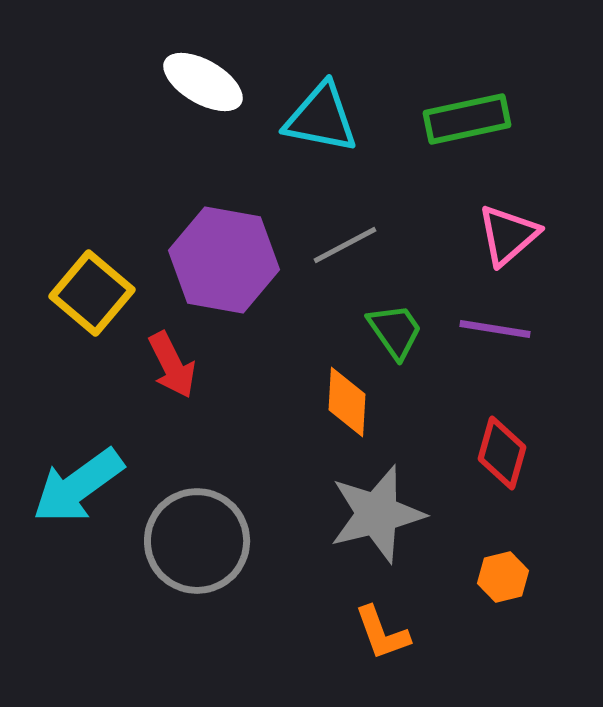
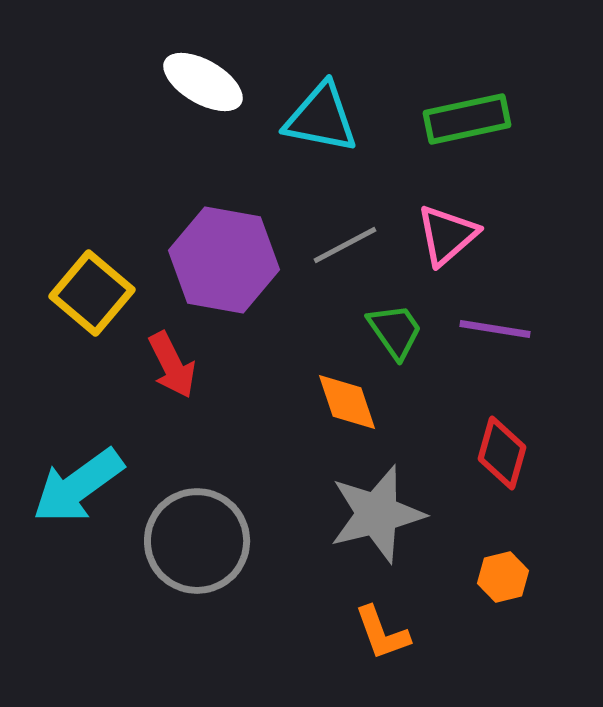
pink triangle: moved 61 px left
orange diamond: rotated 22 degrees counterclockwise
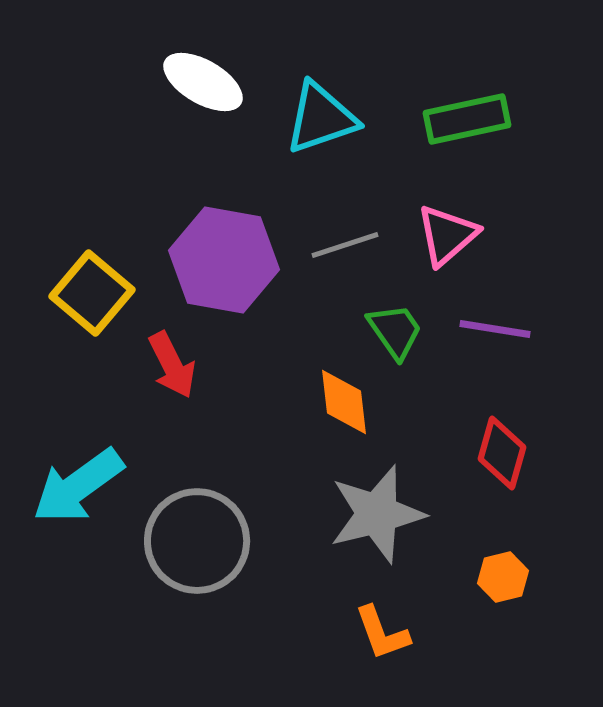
cyan triangle: rotated 30 degrees counterclockwise
gray line: rotated 10 degrees clockwise
orange diamond: moved 3 px left; rotated 12 degrees clockwise
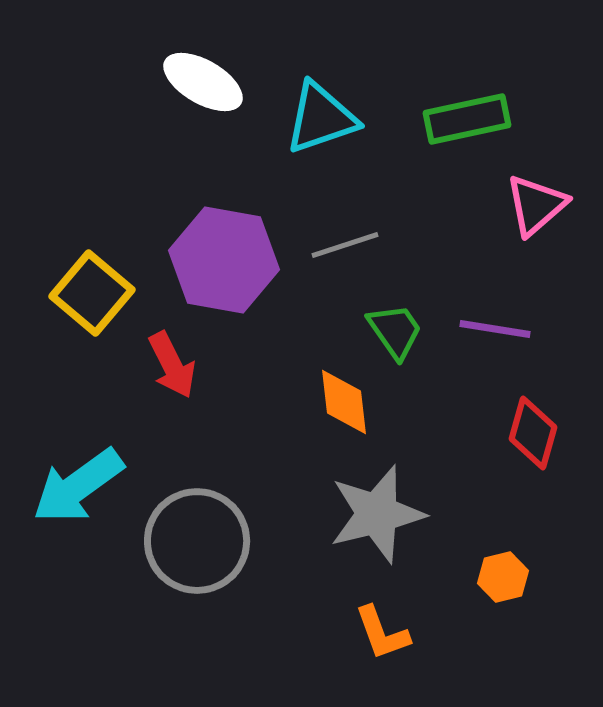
pink triangle: moved 89 px right, 30 px up
red diamond: moved 31 px right, 20 px up
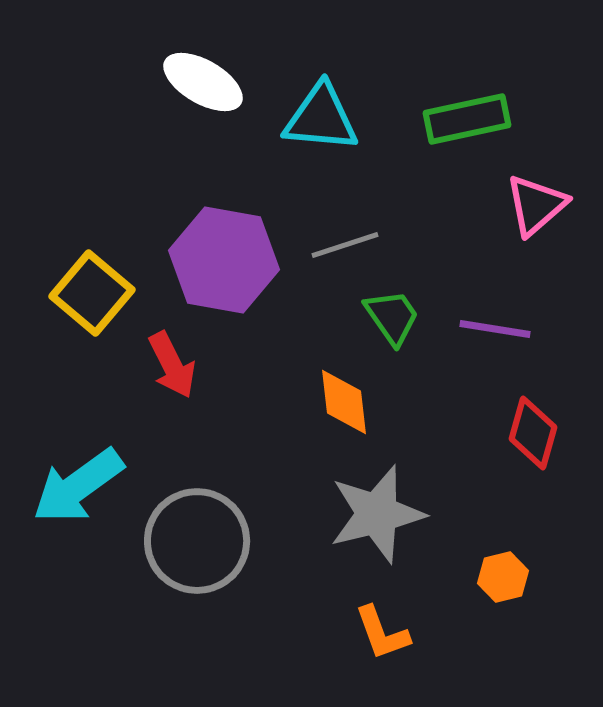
cyan triangle: rotated 24 degrees clockwise
green trapezoid: moved 3 px left, 14 px up
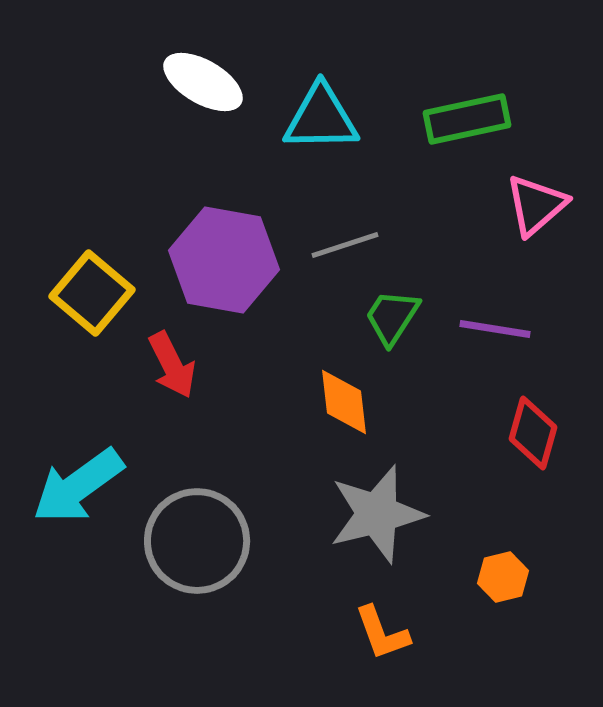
cyan triangle: rotated 6 degrees counterclockwise
green trapezoid: rotated 112 degrees counterclockwise
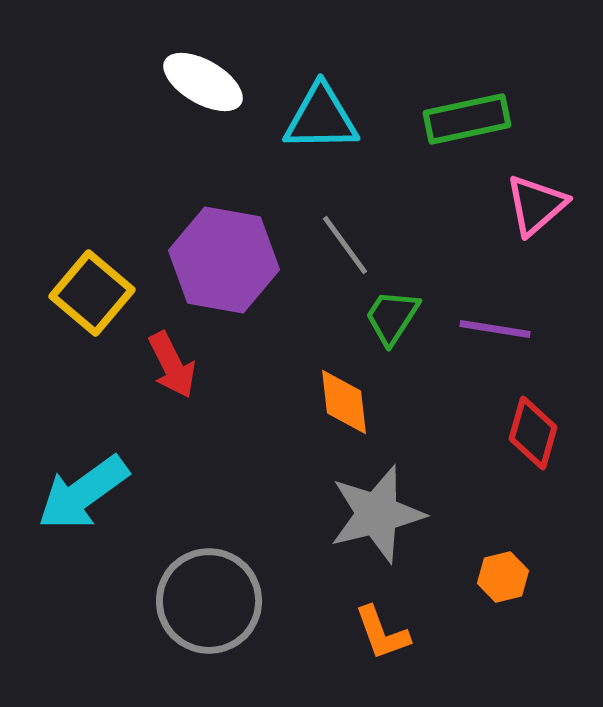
gray line: rotated 72 degrees clockwise
cyan arrow: moved 5 px right, 7 px down
gray circle: moved 12 px right, 60 px down
